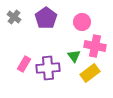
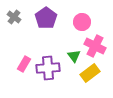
pink cross: rotated 15 degrees clockwise
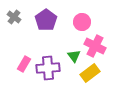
purple pentagon: moved 2 px down
